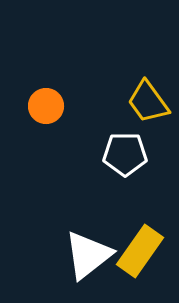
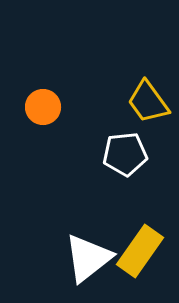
orange circle: moved 3 px left, 1 px down
white pentagon: rotated 6 degrees counterclockwise
white triangle: moved 3 px down
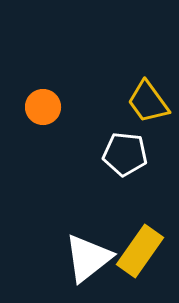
white pentagon: rotated 12 degrees clockwise
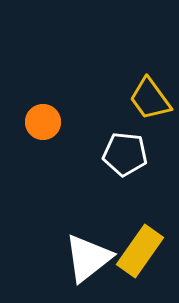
yellow trapezoid: moved 2 px right, 3 px up
orange circle: moved 15 px down
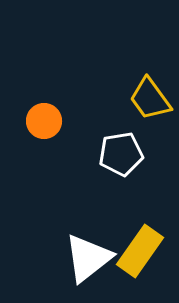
orange circle: moved 1 px right, 1 px up
white pentagon: moved 4 px left; rotated 15 degrees counterclockwise
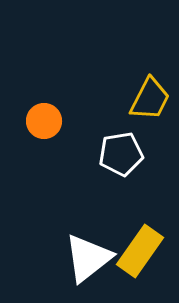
yellow trapezoid: rotated 117 degrees counterclockwise
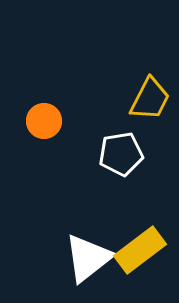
yellow rectangle: moved 1 px up; rotated 18 degrees clockwise
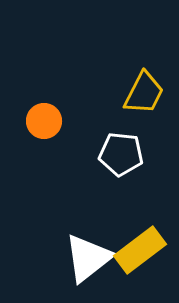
yellow trapezoid: moved 6 px left, 6 px up
white pentagon: rotated 15 degrees clockwise
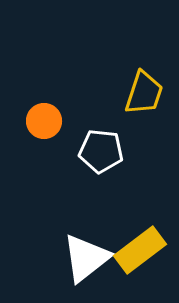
yellow trapezoid: rotated 9 degrees counterclockwise
white pentagon: moved 20 px left, 3 px up
white triangle: moved 2 px left
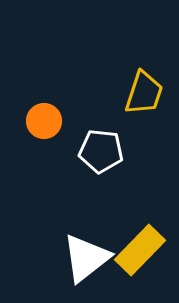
yellow rectangle: rotated 9 degrees counterclockwise
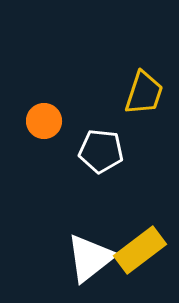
yellow rectangle: rotated 9 degrees clockwise
white triangle: moved 4 px right
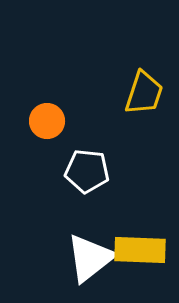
orange circle: moved 3 px right
white pentagon: moved 14 px left, 20 px down
yellow rectangle: rotated 39 degrees clockwise
